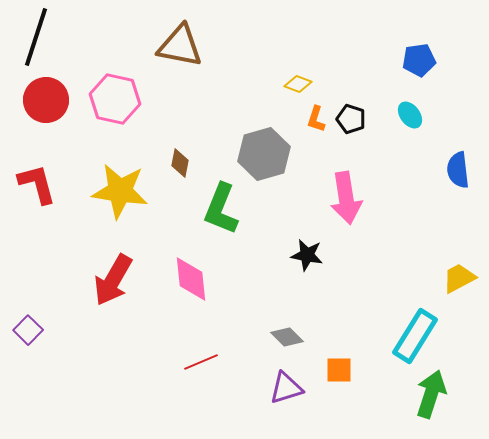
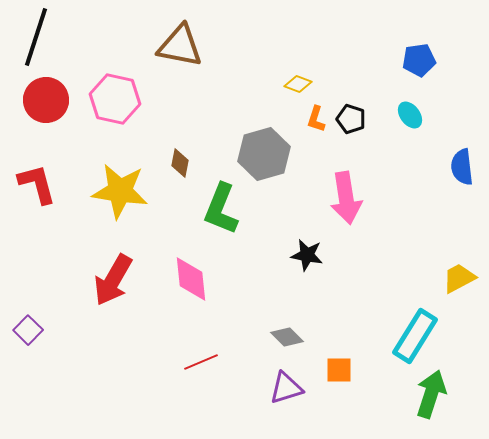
blue semicircle: moved 4 px right, 3 px up
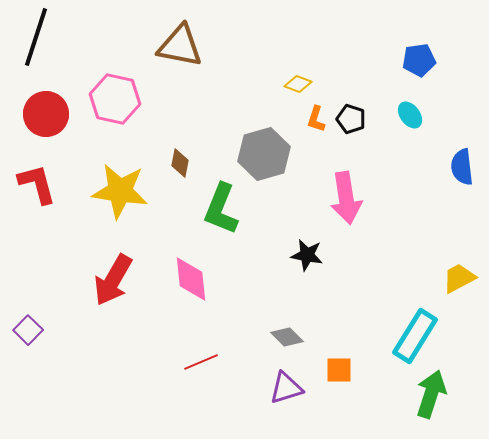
red circle: moved 14 px down
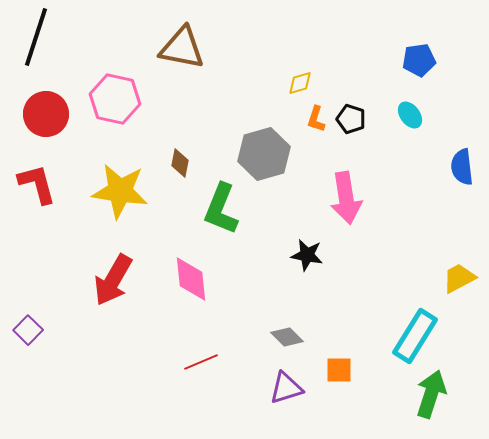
brown triangle: moved 2 px right, 2 px down
yellow diamond: moved 2 px right, 1 px up; rotated 36 degrees counterclockwise
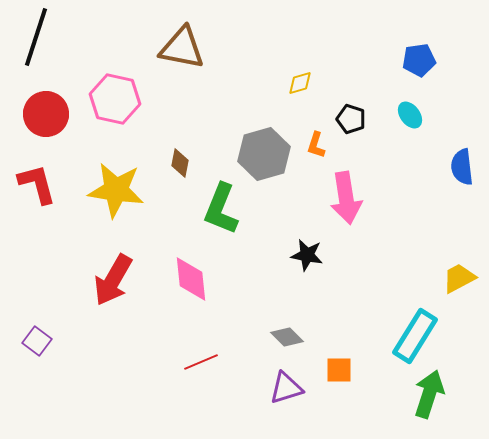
orange L-shape: moved 26 px down
yellow star: moved 4 px left, 1 px up
purple square: moved 9 px right, 11 px down; rotated 8 degrees counterclockwise
green arrow: moved 2 px left
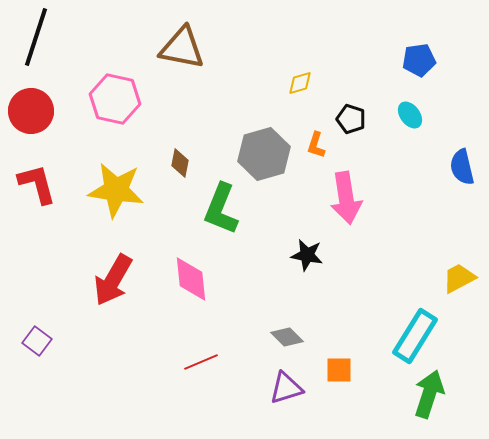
red circle: moved 15 px left, 3 px up
blue semicircle: rotated 6 degrees counterclockwise
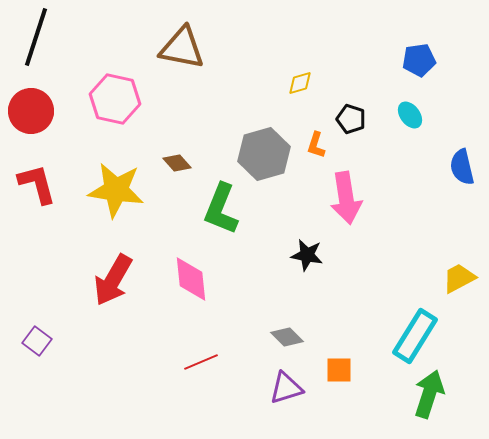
brown diamond: moved 3 px left; rotated 52 degrees counterclockwise
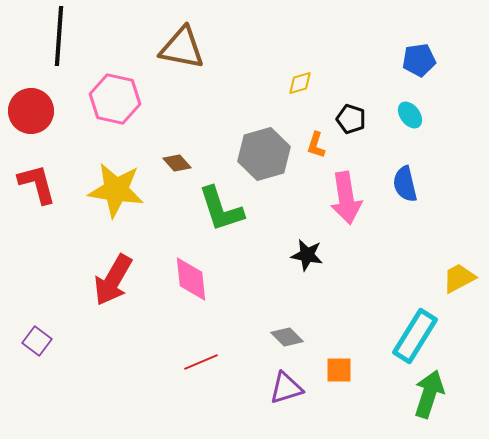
black line: moved 23 px right, 1 px up; rotated 14 degrees counterclockwise
blue semicircle: moved 57 px left, 17 px down
green L-shape: rotated 40 degrees counterclockwise
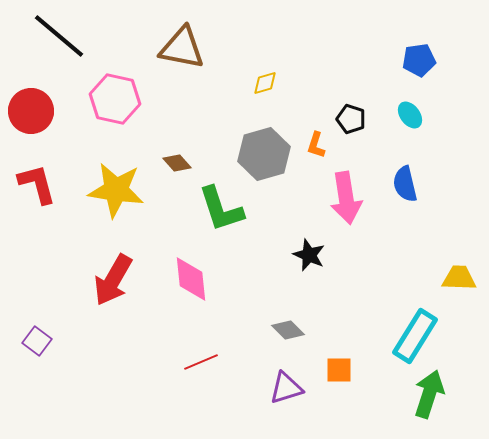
black line: rotated 54 degrees counterclockwise
yellow diamond: moved 35 px left
black star: moved 2 px right; rotated 12 degrees clockwise
yellow trapezoid: rotated 30 degrees clockwise
gray diamond: moved 1 px right, 7 px up
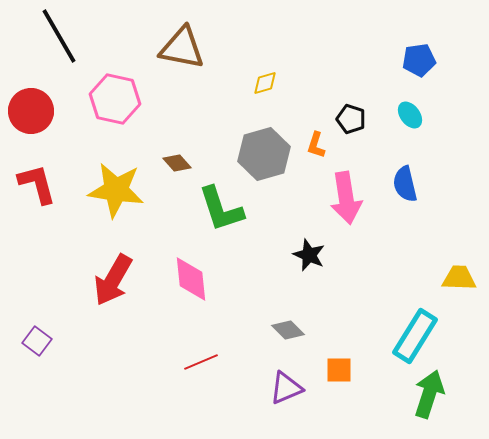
black line: rotated 20 degrees clockwise
purple triangle: rotated 6 degrees counterclockwise
